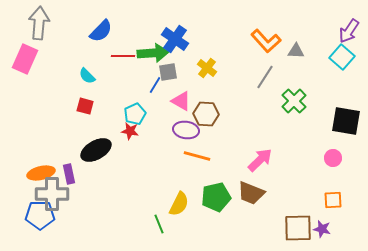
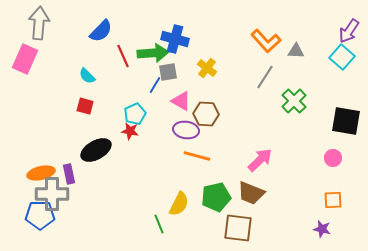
blue cross: rotated 20 degrees counterclockwise
red line: rotated 65 degrees clockwise
brown square: moved 60 px left; rotated 8 degrees clockwise
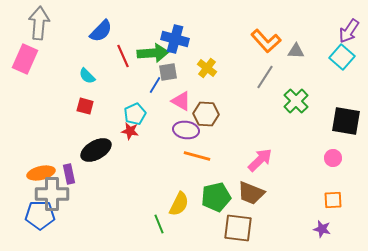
green cross: moved 2 px right
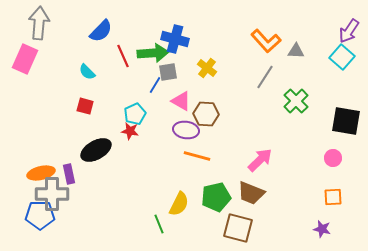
cyan semicircle: moved 4 px up
orange square: moved 3 px up
brown square: rotated 8 degrees clockwise
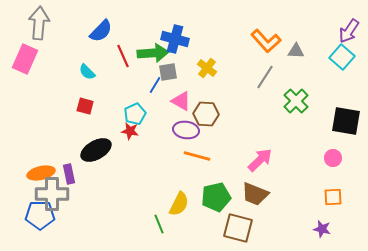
brown trapezoid: moved 4 px right, 1 px down
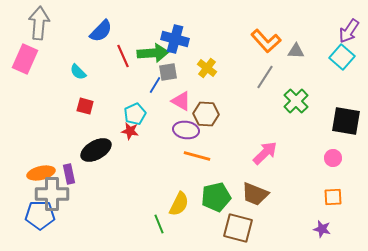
cyan semicircle: moved 9 px left
pink arrow: moved 5 px right, 7 px up
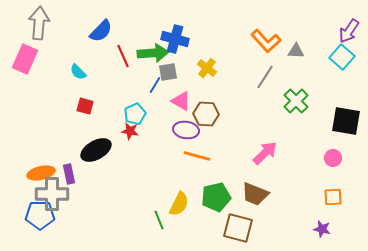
green line: moved 4 px up
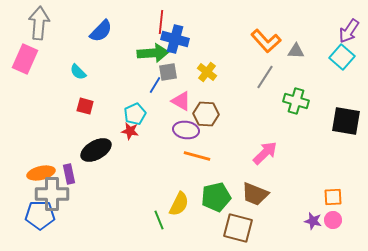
red line: moved 38 px right, 34 px up; rotated 30 degrees clockwise
yellow cross: moved 4 px down
green cross: rotated 30 degrees counterclockwise
pink circle: moved 62 px down
purple star: moved 9 px left, 8 px up
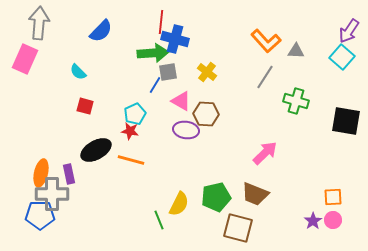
orange line: moved 66 px left, 4 px down
orange ellipse: rotated 64 degrees counterclockwise
purple star: rotated 24 degrees clockwise
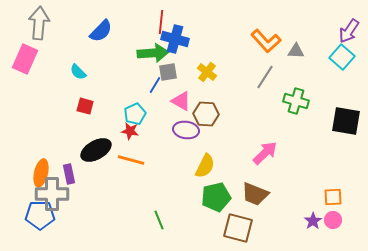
yellow semicircle: moved 26 px right, 38 px up
